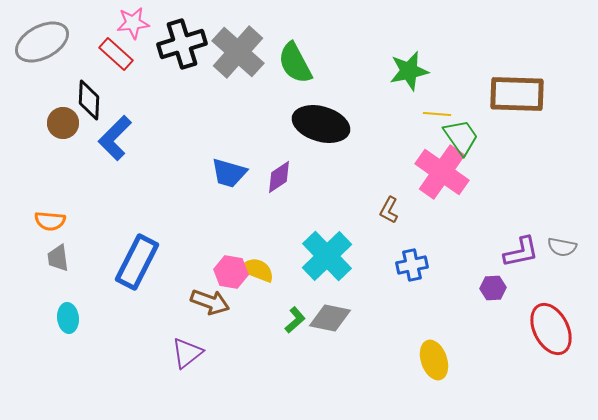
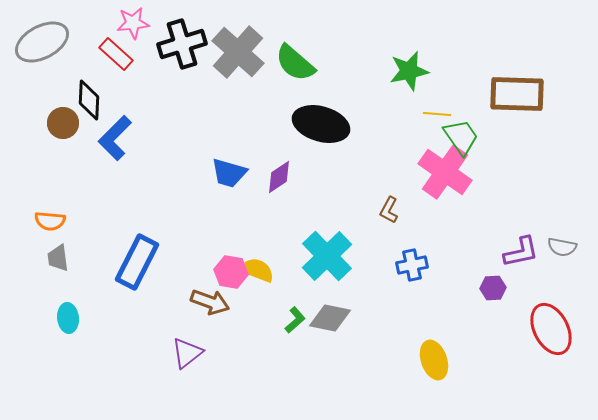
green semicircle: rotated 21 degrees counterclockwise
pink cross: moved 3 px right
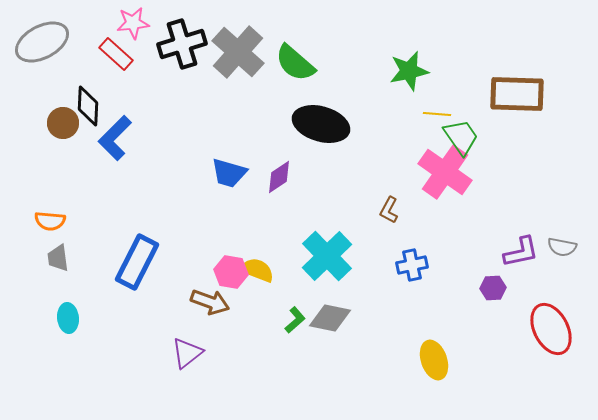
black diamond: moved 1 px left, 6 px down
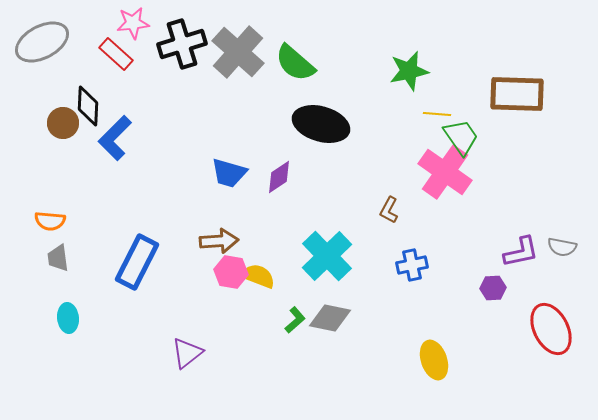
yellow semicircle: moved 1 px right, 6 px down
brown arrow: moved 9 px right, 61 px up; rotated 24 degrees counterclockwise
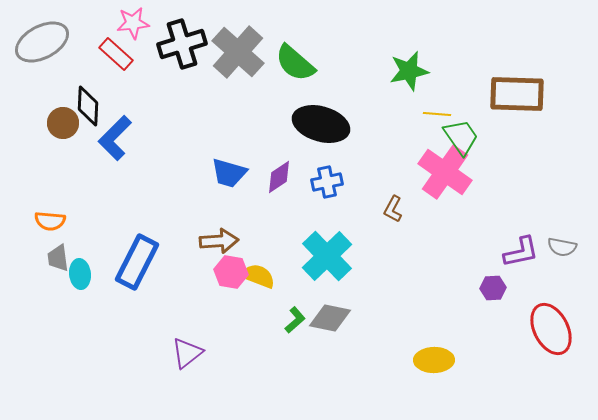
brown L-shape: moved 4 px right, 1 px up
blue cross: moved 85 px left, 83 px up
cyan ellipse: moved 12 px right, 44 px up
yellow ellipse: rotated 72 degrees counterclockwise
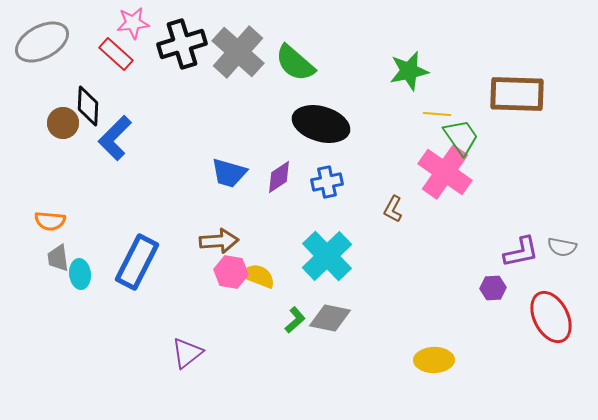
red ellipse: moved 12 px up
